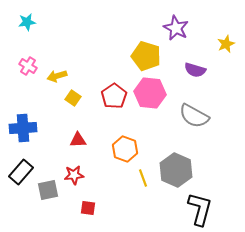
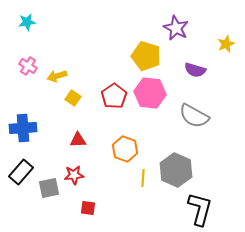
yellow line: rotated 24 degrees clockwise
gray square: moved 1 px right, 2 px up
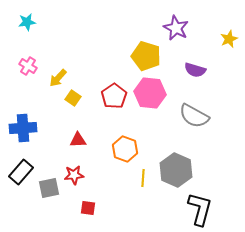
yellow star: moved 3 px right, 5 px up
yellow arrow: moved 1 px right, 2 px down; rotated 30 degrees counterclockwise
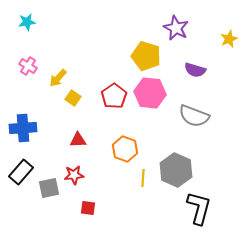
gray semicircle: rotated 8 degrees counterclockwise
black L-shape: moved 1 px left, 1 px up
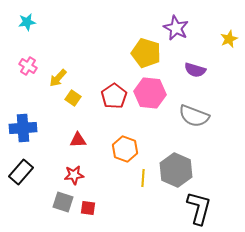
yellow pentagon: moved 3 px up
gray square: moved 14 px right, 14 px down; rotated 30 degrees clockwise
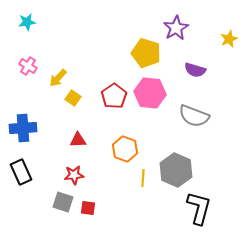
purple star: rotated 15 degrees clockwise
black rectangle: rotated 65 degrees counterclockwise
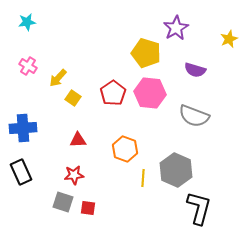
red pentagon: moved 1 px left, 3 px up
